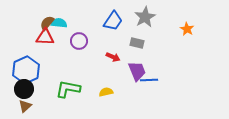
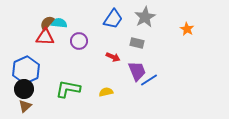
blue trapezoid: moved 2 px up
blue line: rotated 30 degrees counterclockwise
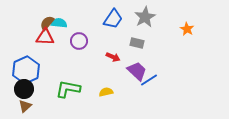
purple trapezoid: rotated 25 degrees counterclockwise
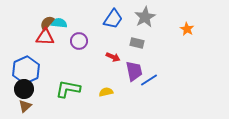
purple trapezoid: moved 3 px left; rotated 35 degrees clockwise
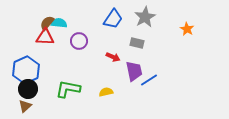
black circle: moved 4 px right
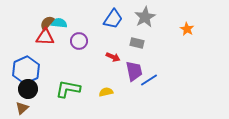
brown triangle: moved 3 px left, 2 px down
